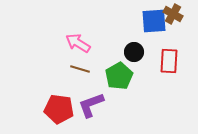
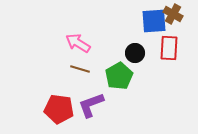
black circle: moved 1 px right, 1 px down
red rectangle: moved 13 px up
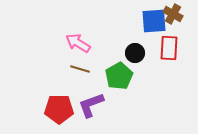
red pentagon: rotated 8 degrees counterclockwise
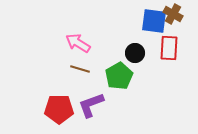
blue square: rotated 12 degrees clockwise
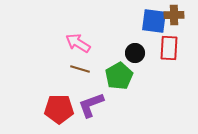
brown cross: moved 1 px right, 1 px down; rotated 30 degrees counterclockwise
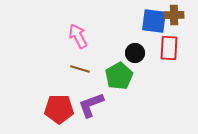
pink arrow: moved 7 px up; rotated 30 degrees clockwise
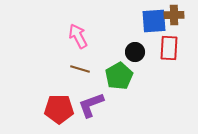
blue square: rotated 12 degrees counterclockwise
black circle: moved 1 px up
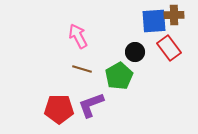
red rectangle: rotated 40 degrees counterclockwise
brown line: moved 2 px right
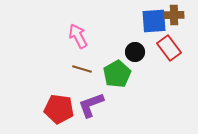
green pentagon: moved 2 px left, 2 px up
red pentagon: rotated 8 degrees clockwise
